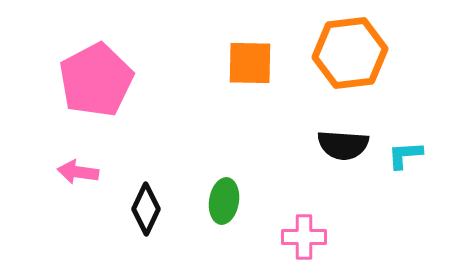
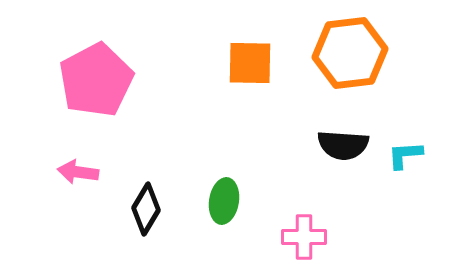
black diamond: rotated 6 degrees clockwise
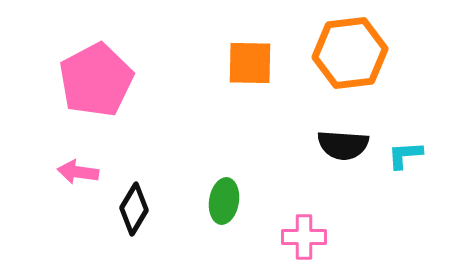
black diamond: moved 12 px left
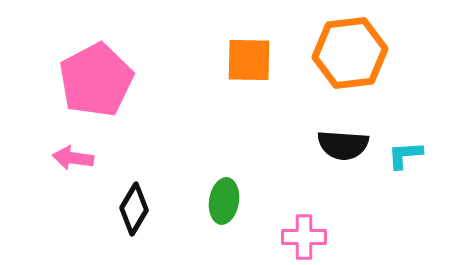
orange square: moved 1 px left, 3 px up
pink arrow: moved 5 px left, 14 px up
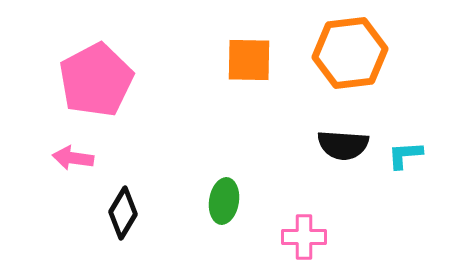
black diamond: moved 11 px left, 4 px down
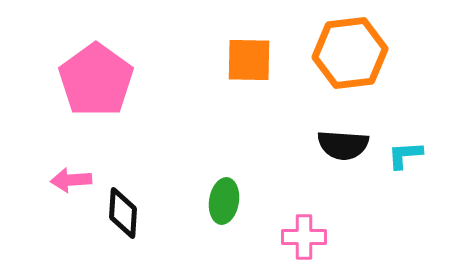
pink pentagon: rotated 8 degrees counterclockwise
pink arrow: moved 2 px left, 22 px down; rotated 12 degrees counterclockwise
black diamond: rotated 27 degrees counterclockwise
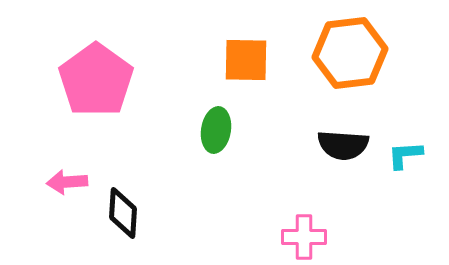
orange square: moved 3 px left
pink arrow: moved 4 px left, 2 px down
green ellipse: moved 8 px left, 71 px up
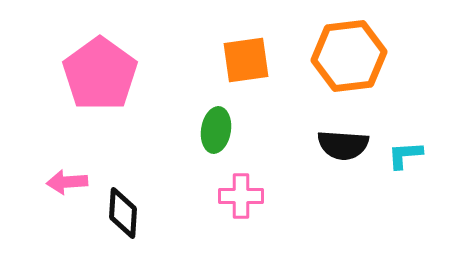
orange hexagon: moved 1 px left, 3 px down
orange square: rotated 9 degrees counterclockwise
pink pentagon: moved 4 px right, 6 px up
pink cross: moved 63 px left, 41 px up
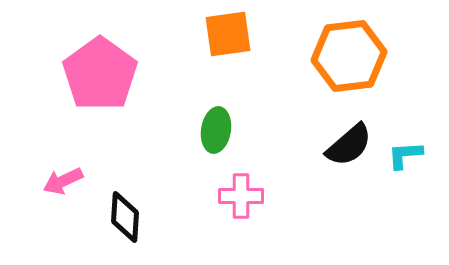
orange square: moved 18 px left, 26 px up
black semicircle: moved 6 px right; rotated 45 degrees counterclockwise
pink arrow: moved 4 px left, 1 px up; rotated 21 degrees counterclockwise
black diamond: moved 2 px right, 4 px down
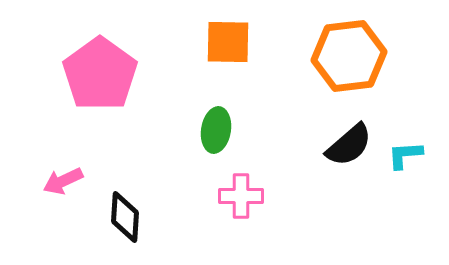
orange square: moved 8 px down; rotated 9 degrees clockwise
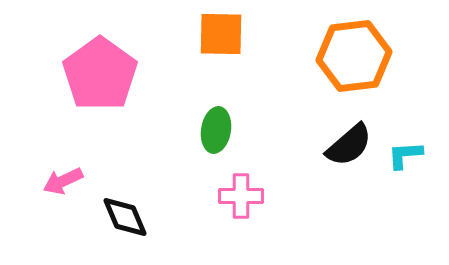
orange square: moved 7 px left, 8 px up
orange hexagon: moved 5 px right
black diamond: rotated 27 degrees counterclockwise
